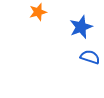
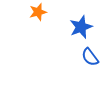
blue semicircle: rotated 144 degrees counterclockwise
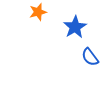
blue star: moved 6 px left; rotated 10 degrees counterclockwise
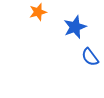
blue star: rotated 10 degrees clockwise
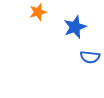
blue semicircle: rotated 48 degrees counterclockwise
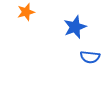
orange star: moved 12 px left
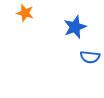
orange star: moved 1 px left, 1 px down; rotated 30 degrees clockwise
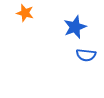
blue semicircle: moved 4 px left, 2 px up
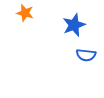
blue star: moved 1 px left, 2 px up
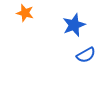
blue semicircle: rotated 36 degrees counterclockwise
